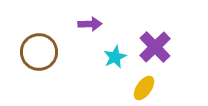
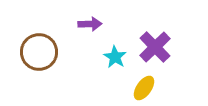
cyan star: rotated 15 degrees counterclockwise
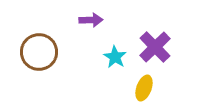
purple arrow: moved 1 px right, 4 px up
yellow ellipse: rotated 15 degrees counterclockwise
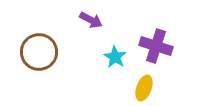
purple arrow: rotated 30 degrees clockwise
purple cross: moved 1 px right, 1 px up; rotated 28 degrees counterclockwise
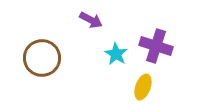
brown circle: moved 3 px right, 6 px down
cyan star: moved 1 px right, 3 px up
yellow ellipse: moved 1 px left, 1 px up
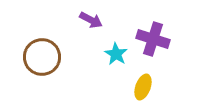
purple cross: moved 3 px left, 7 px up
brown circle: moved 1 px up
